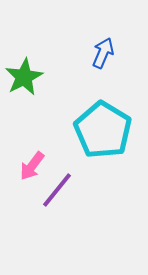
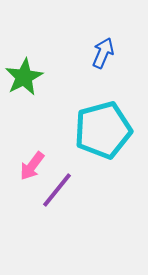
cyan pentagon: rotated 26 degrees clockwise
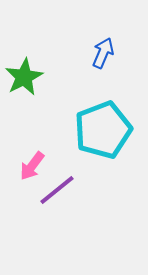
cyan pentagon: rotated 6 degrees counterclockwise
purple line: rotated 12 degrees clockwise
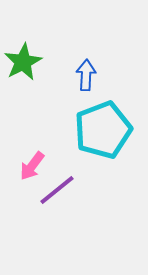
blue arrow: moved 17 px left, 22 px down; rotated 20 degrees counterclockwise
green star: moved 1 px left, 15 px up
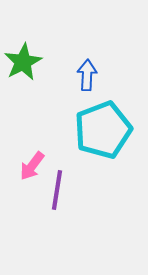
blue arrow: moved 1 px right
purple line: rotated 42 degrees counterclockwise
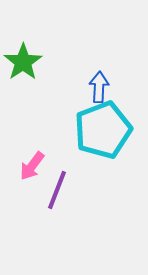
green star: rotated 6 degrees counterclockwise
blue arrow: moved 12 px right, 12 px down
purple line: rotated 12 degrees clockwise
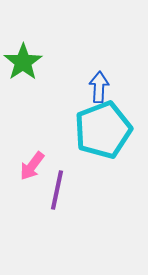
purple line: rotated 9 degrees counterclockwise
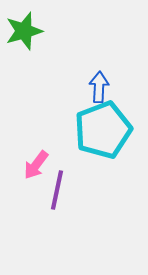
green star: moved 1 px right, 31 px up; rotated 18 degrees clockwise
pink arrow: moved 4 px right, 1 px up
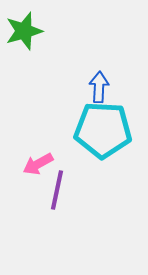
cyan pentagon: rotated 24 degrees clockwise
pink arrow: moved 2 px right, 1 px up; rotated 24 degrees clockwise
